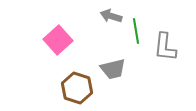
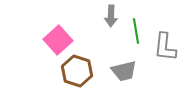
gray arrow: rotated 105 degrees counterclockwise
gray trapezoid: moved 11 px right, 2 px down
brown hexagon: moved 17 px up
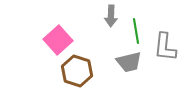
gray trapezoid: moved 5 px right, 9 px up
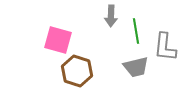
pink square: rotated 32 degrees counterclockwise
gray trapezoid: moved 7 px right, 5 px down
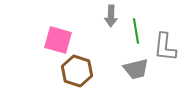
gray trapezoid: moved 2 px down
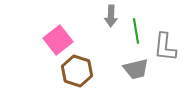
pink square: rotated 36 degrees clockwise
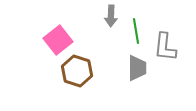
gray trapezoid: moved 1 px right, 1 px up; rotated 76 degrees counterclockwise
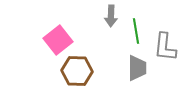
brown hexagon: rotated 16 degrees counterclockwise
